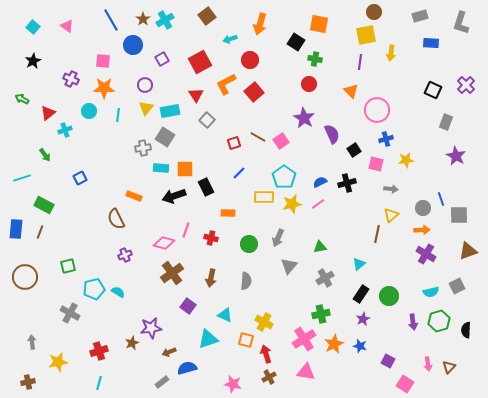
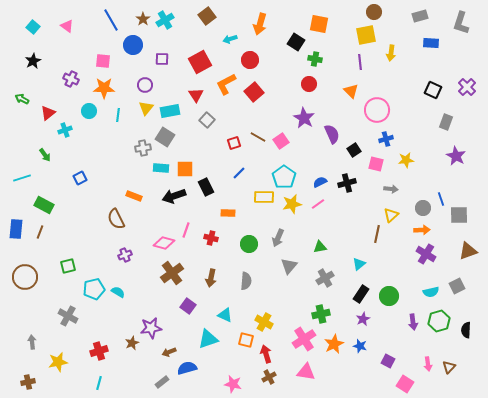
purple square at (162, 59): rotated 32 degrees clockwise
purple line at (360, 62): rotated 14 degrees counterclockwise
purple cross at (466, 85): moved 1 px right, 2 px down
gray cross at (70, 313): moved 2 px left, 3 px down
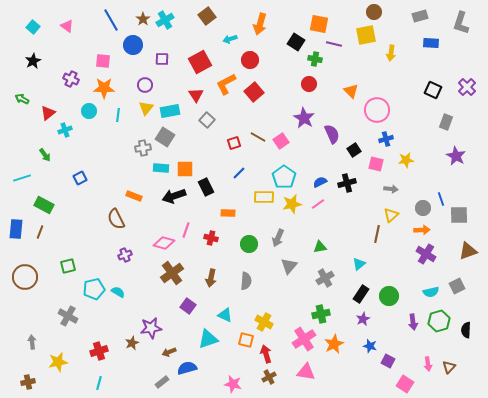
purple line at (360, 62): moved 26 px left, 18 px up; rotated 70 degrees counterclockwise
blue star at (360, 346): moved 10 px right
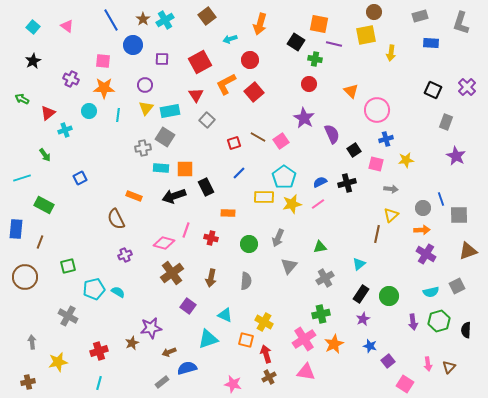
brown line at (40, 232): moved 10 px down
purple square at (388, 361): rotated 24 degrees clockwise
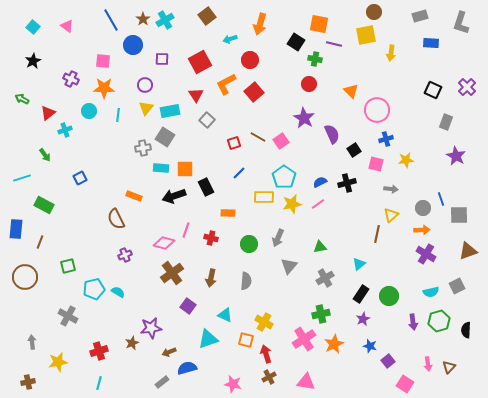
pink triangle at (306, 372): moved 10 px down
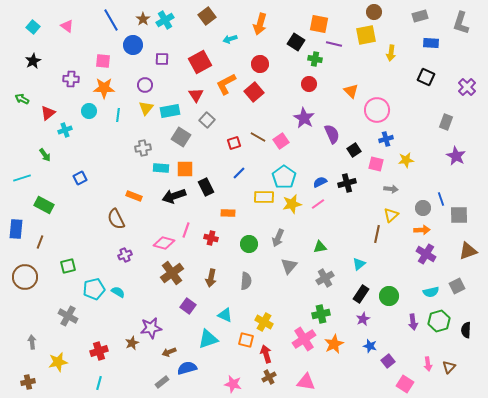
red circle at (250, 60): moved 10 px right, 4 px down
purple cross at (71, 79): rotated 21 degrees counterclockwise
black square at (433, 90): moved 7 px left, 13 px up
gray square at (165, 137): moved 16 px right
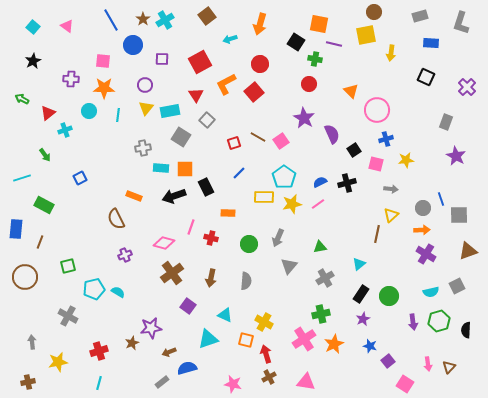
pink line at (186, 230): moved 5 px right, 3 px up
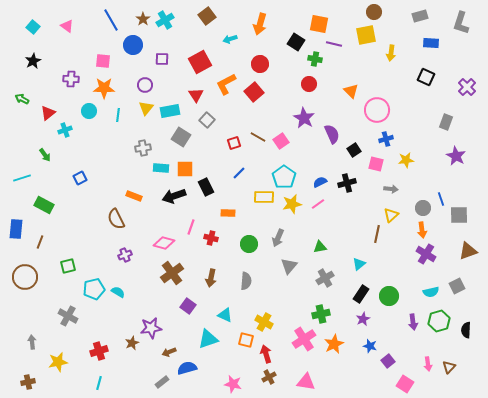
orange arrow at (422, 230): rotated 84 degrees clockwise
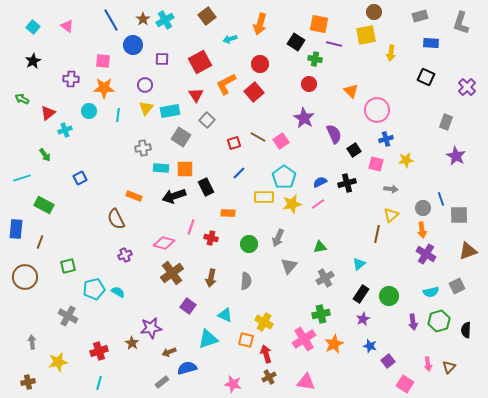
purple semicircle at (332, 134): moved 2 px right
brown star at (132, 343): rotated 16 degrees counterclockwise
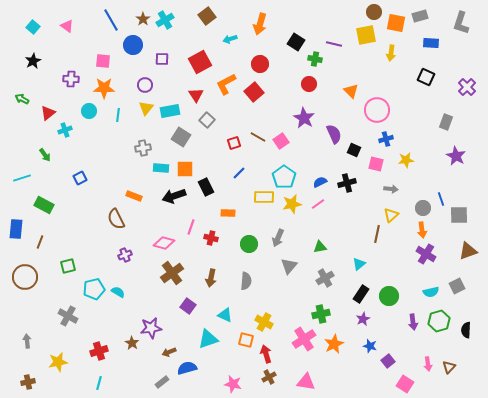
orange square at (319, 24): moved 77 px right, 1 px up
black square at (354, 150): rotated 32 degrees counterclockwise
gray arrow at (32, 342): moved 5 px left, 1 px up
